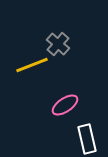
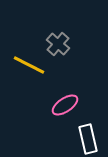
yellow line: moved 3 px left; rotated 48 degrees clockwise
white rectangle: moved 1 px right
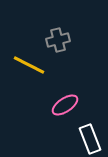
gray cross: moved 4 px up; rotated 35 degrees clockwise
white rectangle: moved 2 px right; rotated 8 degrees counterclockwise
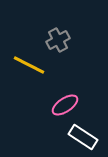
gray cross: rotated 15 degrees counterclockwise
white rectangle: moved 7 px left, 2 px up; rotated 36 degrees counterclockwise
